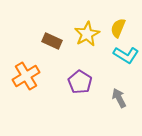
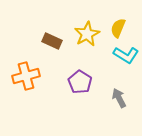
orange cross: rotated 16 degrees clockwise
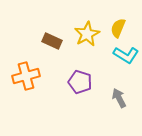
purple pentagon: rotated 15 degrees counterclockwise
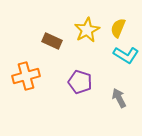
yellow star: moved 4 px up
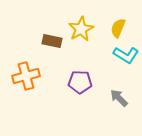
yellow star: moved 6 px left, 1 px up
brown rectangle: rotated 12 degrees counterclockwise
purple pentagon: rotated 15 degrees counterclockwise
gray arrow: rotated 18 degrees counterclockwise
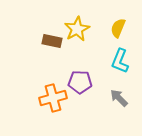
yellow star: moved 4 px left
cyan L-shape: moved 6 px left, 6 px down; rotated 80 degrees clockwise
orange cross: moved 27 px right, 22 px down
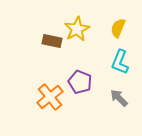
cyan L-shape: moved 1 px down
purple pentagon: rotated 20 degrees clockwise
orange cross: moved 3 px left, 1 px up; rotated 24 degrees counterclockwise
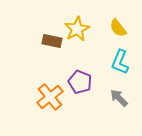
yellow semicircle: rotated 60 degrees counterclockwise
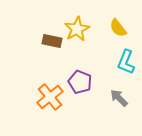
cyan L-shape: moved 6 px right
